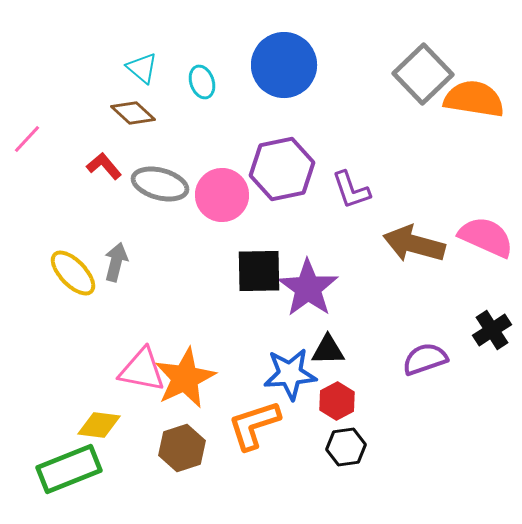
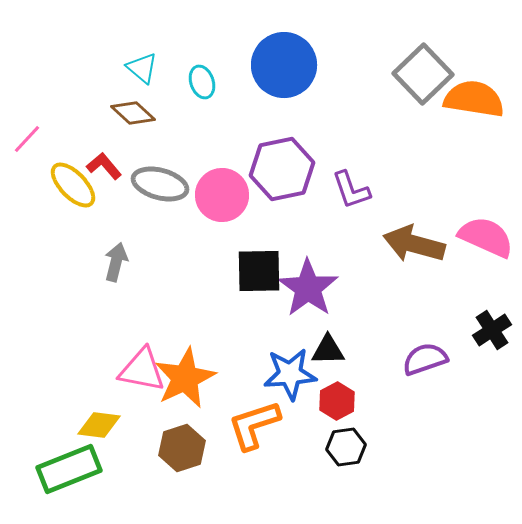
yellow ellipse: moved 88 px up
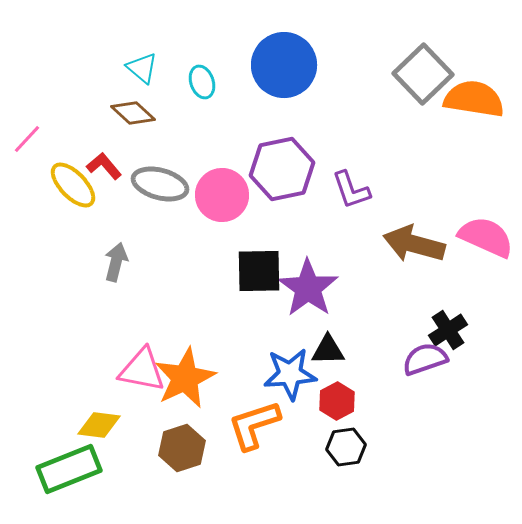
black cross: moved 44 px left
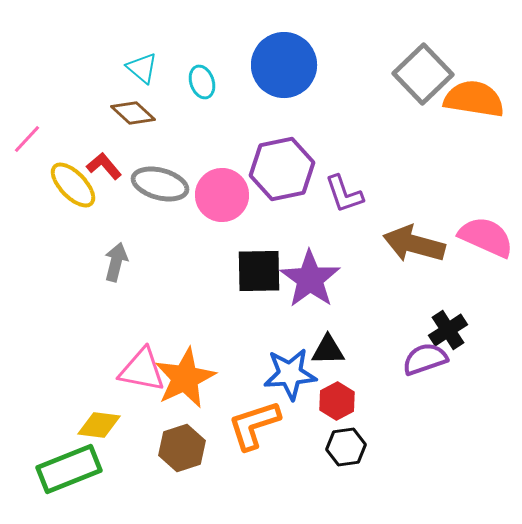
purple L-shape: moved 7 px left, 4 px down
purple star: moved 2 px right, 9 px up
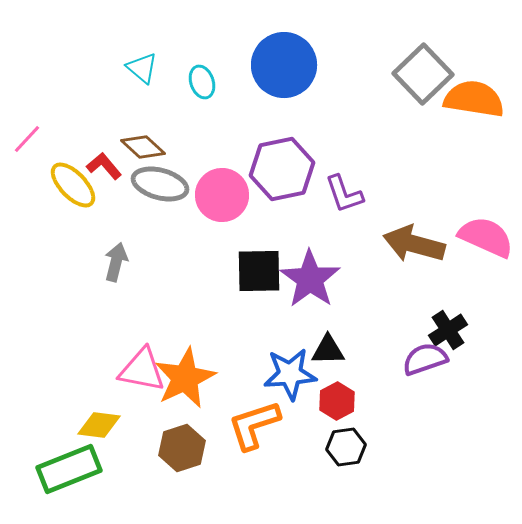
brown diamond: moved 10 px right, 34 px down
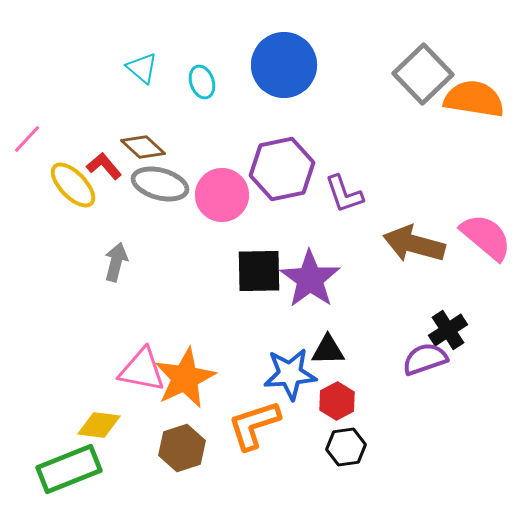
pink semicircle: rotated 16 degrees clockwise
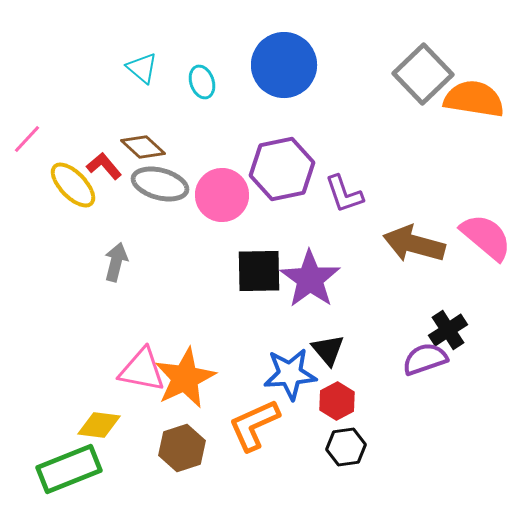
black triangle: rotated 51 degrees clockwise
orange L-shape: rotated 6 degrees counterclockwise
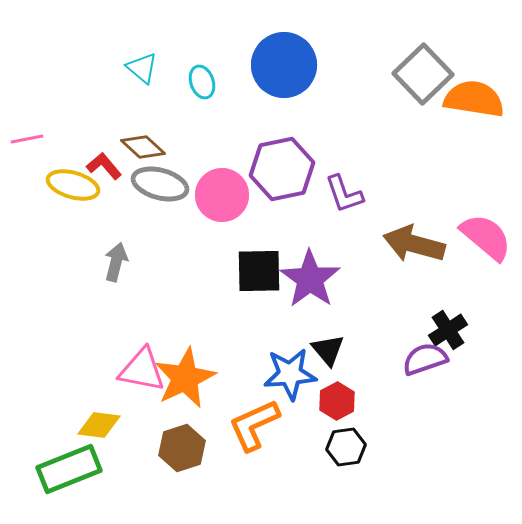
pink line: rotated 36 degrees clockwise
yellow ellipse: rotated 30 degrees counterclockwise
